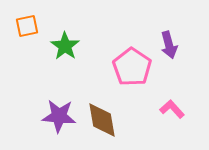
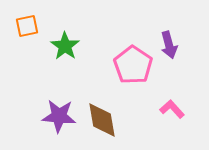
pink pentagon: moved 1 px right, 2 px up
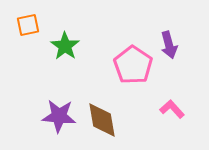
orange square: moved 1 px right, 1 px up
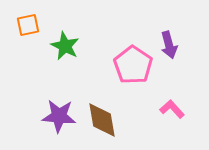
green star: rotated 8 degrees counterclockwise
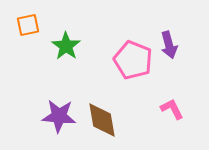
green star: moved 1 px right; rotated 8 degrees clockwise
pink pentagon: moved 5 px up; rotated 12 degrees counterclockwise
pink L-shape: rotated 15 degrees clockwise
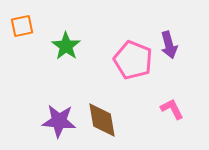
orange square: moved 6 px left, 1 px down
purple star: moved 5 px down
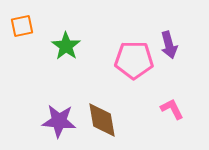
pink pentagon: moved 1 px right; rotated 21 degrees counterclockwise
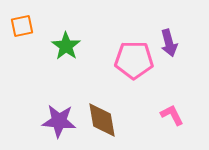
purple arrow: moved 2 px up
pink L-shape: moved 6 px down
